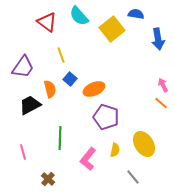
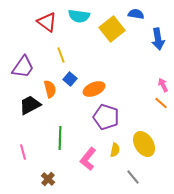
cyan semicircle: rotated 40 degrees counterclockwise
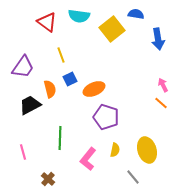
blue square: rotated 24 degrees clockwise
yellow ellipse: moved 3 px right, 6 px down; rotated 15 degrees clockwise
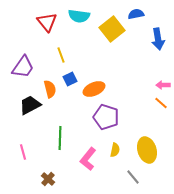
blue semicircle: rotated 21 degrees counterclockwise
red triangle: rotated 15 degrees clockwise
pink arrow: rotated 64 degrees counterclockwise
